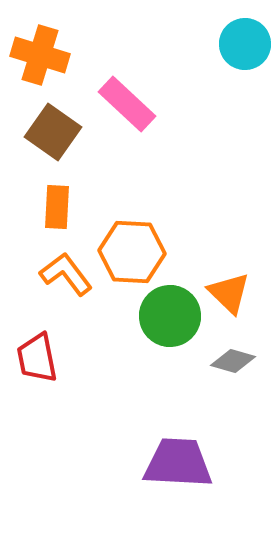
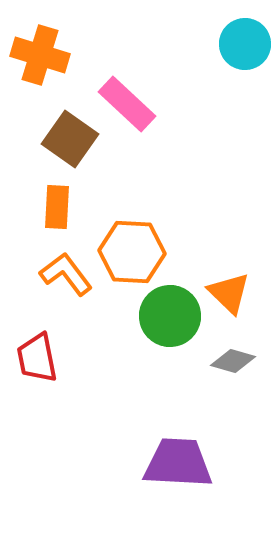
brown square: moved 17 px right, 7 px down
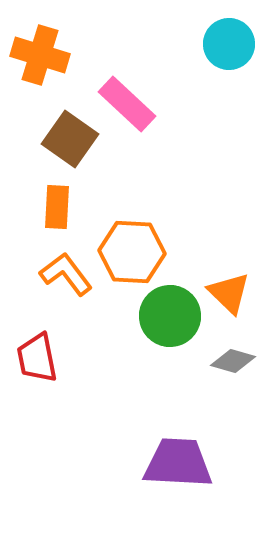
cyan circle: moved 16 px left
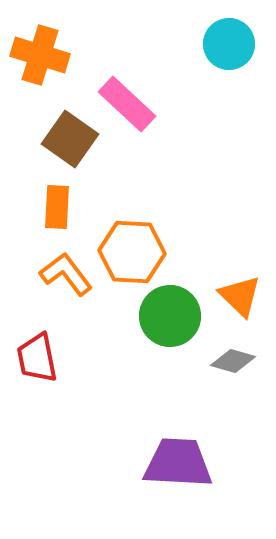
orange triangle: moved 11 px right, 3 px down
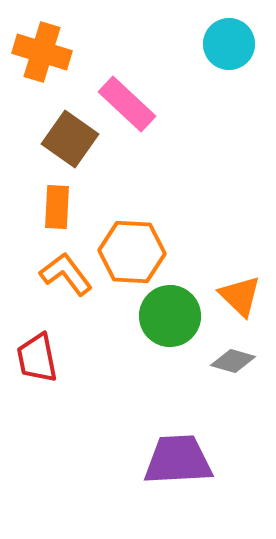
orange cross: moved 2 px right, 3 px up
purple trapezoid: moved 3 px up; rotated 6 degrees counterclockwise
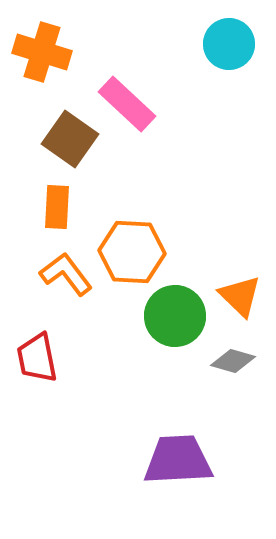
green circle: moved 5 px right
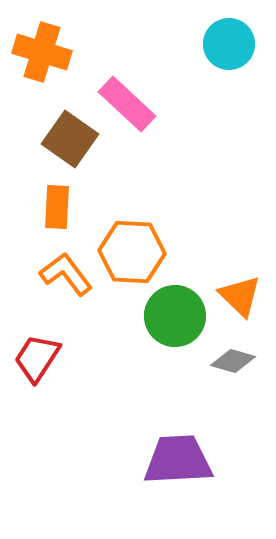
red trapezoid: rotated 44 degrees clockwise
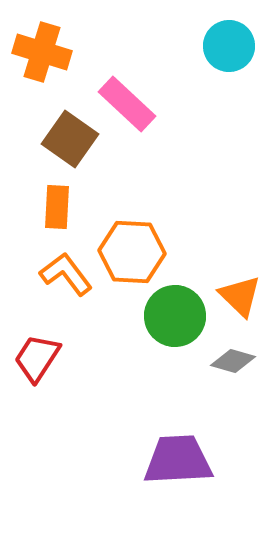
cyan circle: moved 2 px down
